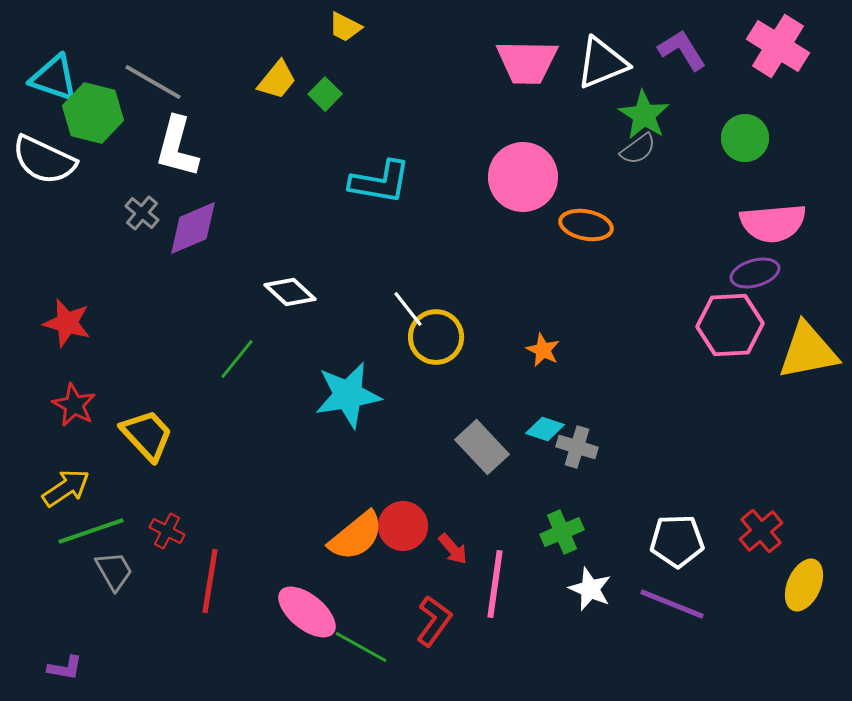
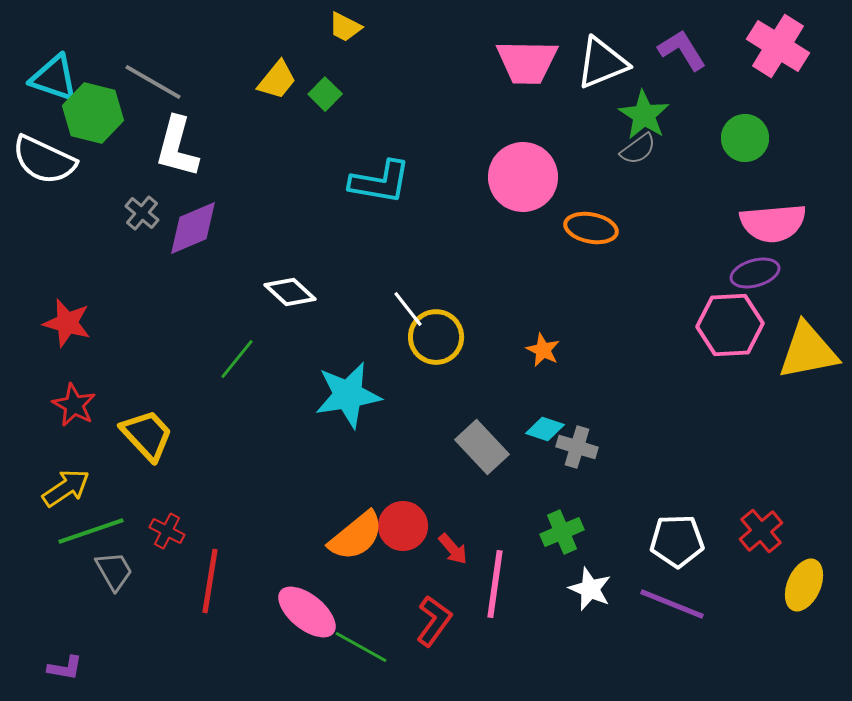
orange ellipse at (586, 225): moved 5 px right, 3 px down
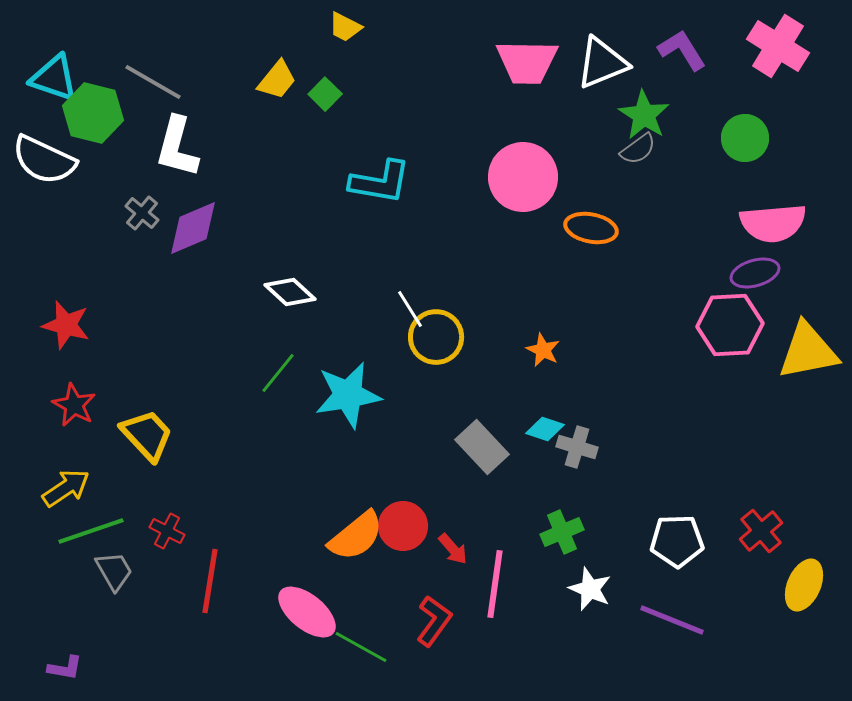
white line at (408, 309): moved 2 px right; rotated 6 degrees clockwise
red star at (67, 323): moved 1 px left, 2 px down
green line at (237, 359): moved 41 px right, 14 px down
purple line at (672, 604): moved 16 px down
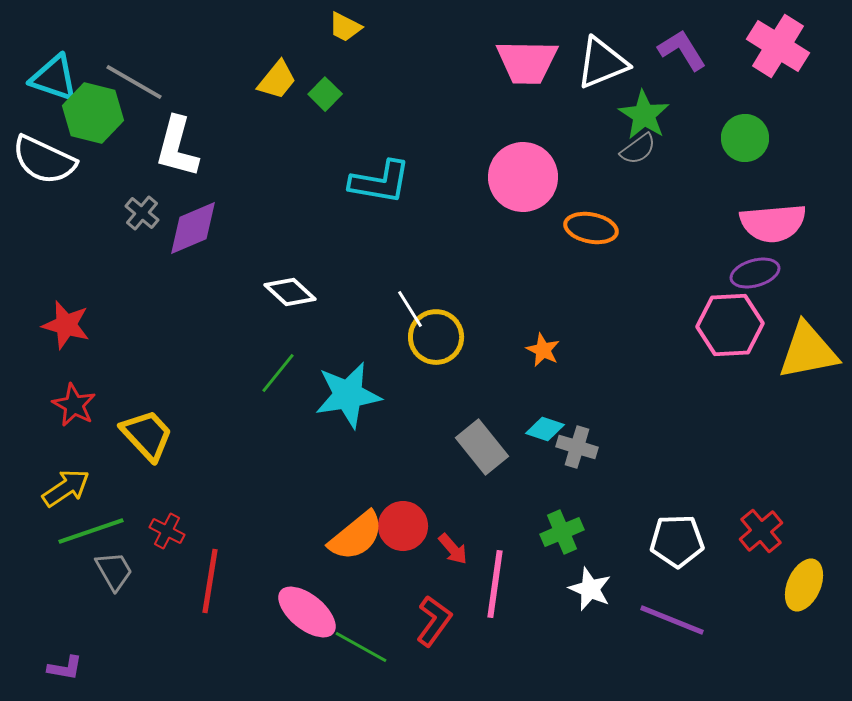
gray line at (153, 82): moved 19 px left
gray rectangle at (482, 447): rotated 4 degrees clockwise
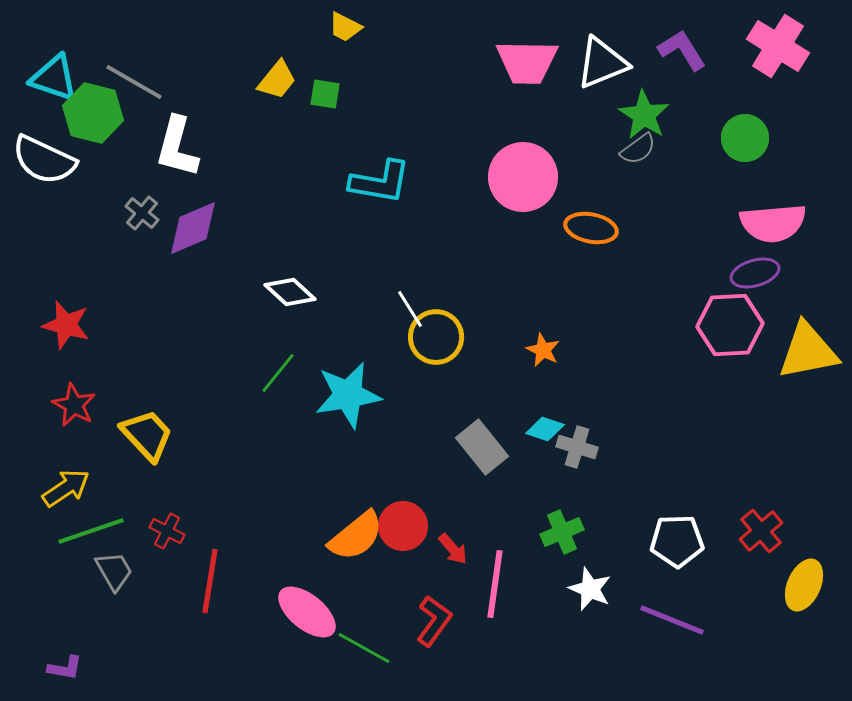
green square at (325, 94): rotated 36 degrees counterclockwise
green line at (361, 647): moved 3 px right, 1 px down
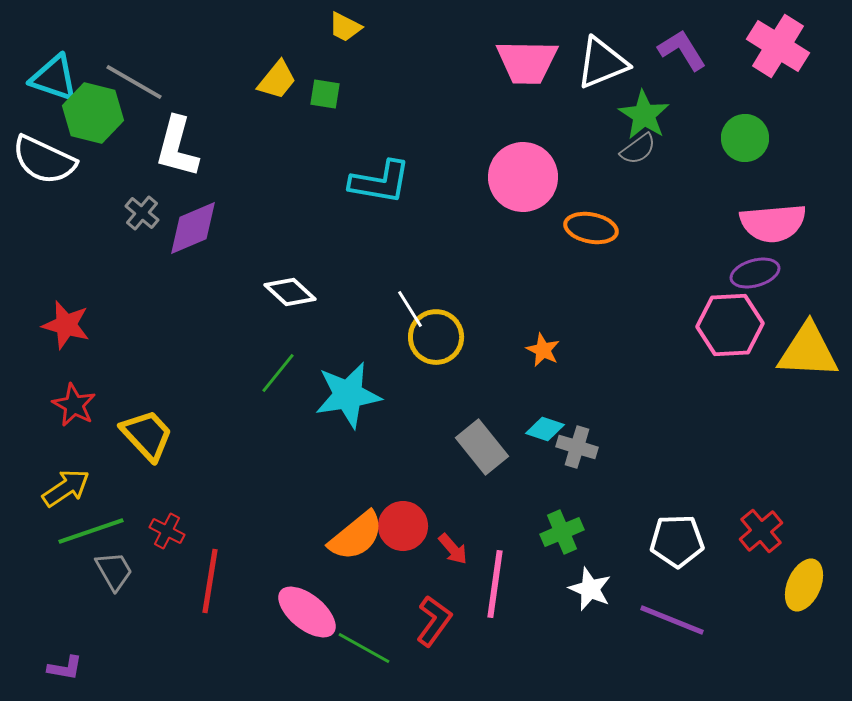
yellow triangle at (808, 351): rotated 14 degrees clockwise
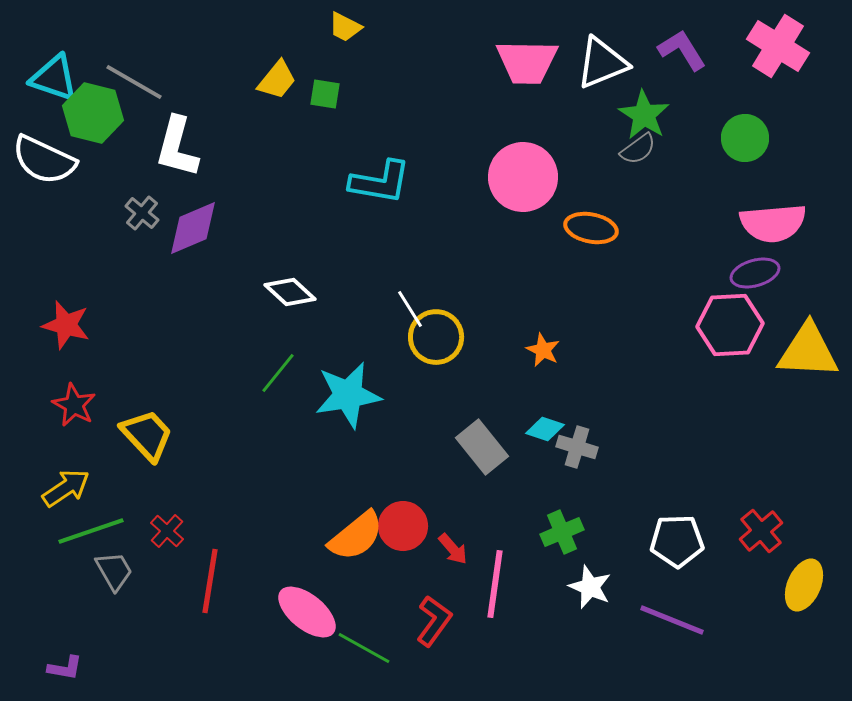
red cross at (167, 531): rotated 16 degrees clockwise
white star at (590, 589): moved 2 px up
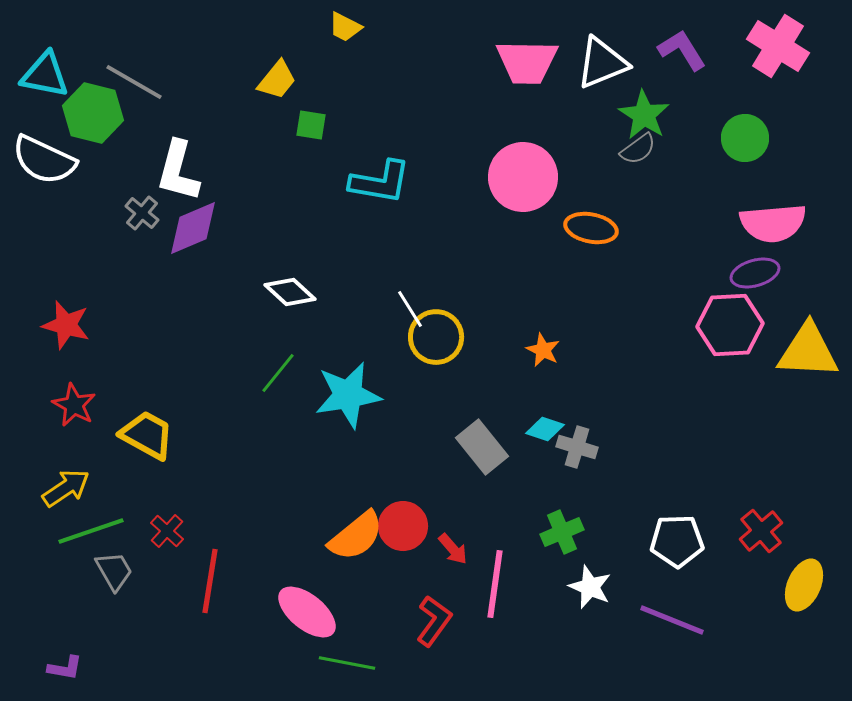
cyan triangle at (54, 78): moved 9 px left, 3 px up; rotated 8 degrees counterclockwise
green square at (325, 94): moved 14 px left, 31 px down
white L-shape at (177, 147): moved 1 px right, 24 px down
yellow trapezoid at (147, 435): rotated 18 degrees counterclockwise
green line at (364, 648): moved 17 px left, 15 px down; rotated 18 degrees counterclockwise
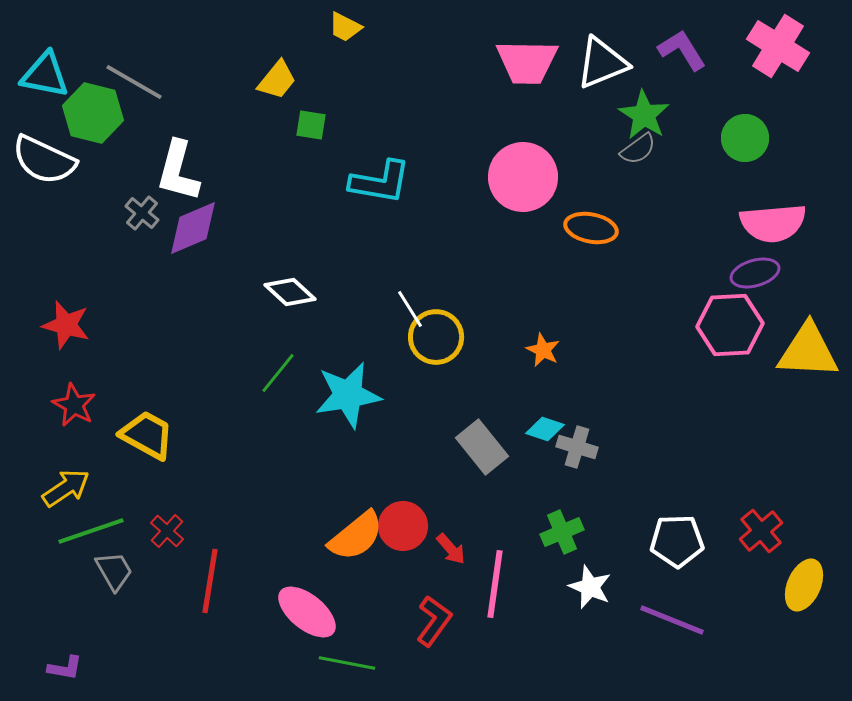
red arrow at (453, 549): moved 2 px left
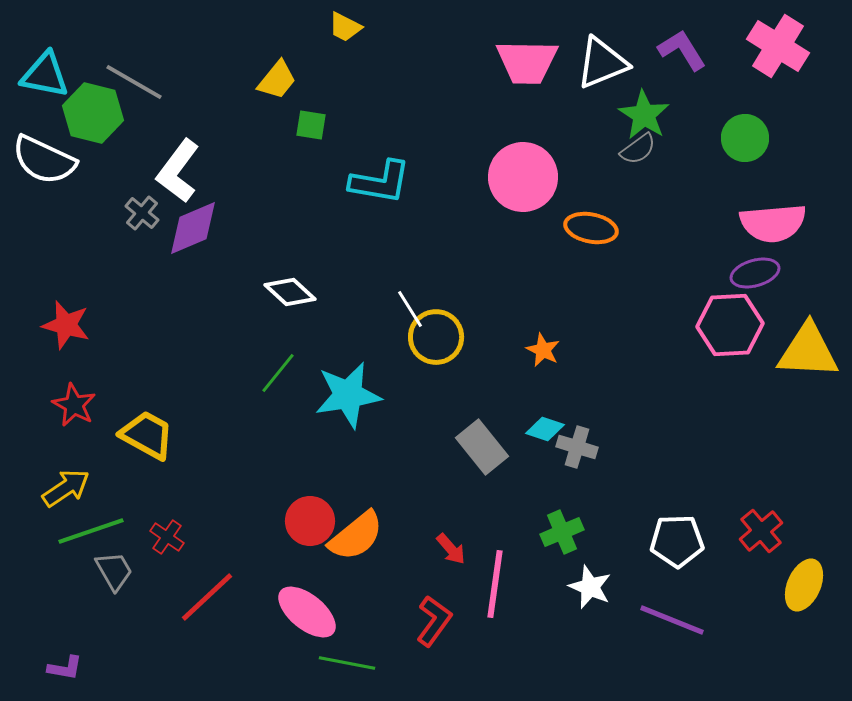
white L-shape at (178, 171): rotated 22 degrees clockwise
red circle at (403, 526): moved 93 px left, 5 px up
red cross at (167, 531): moved 6 px down; rotated 8 degrees counterclockwise
red line at (210, 581): moved 3 px left, 16 px down; rotated 38 degrees clockwise
